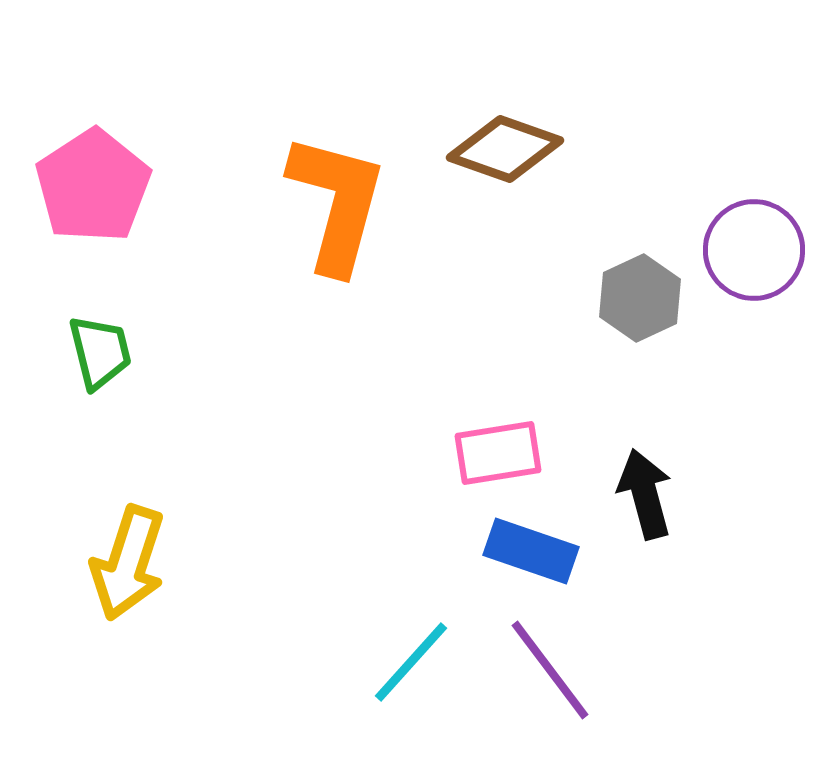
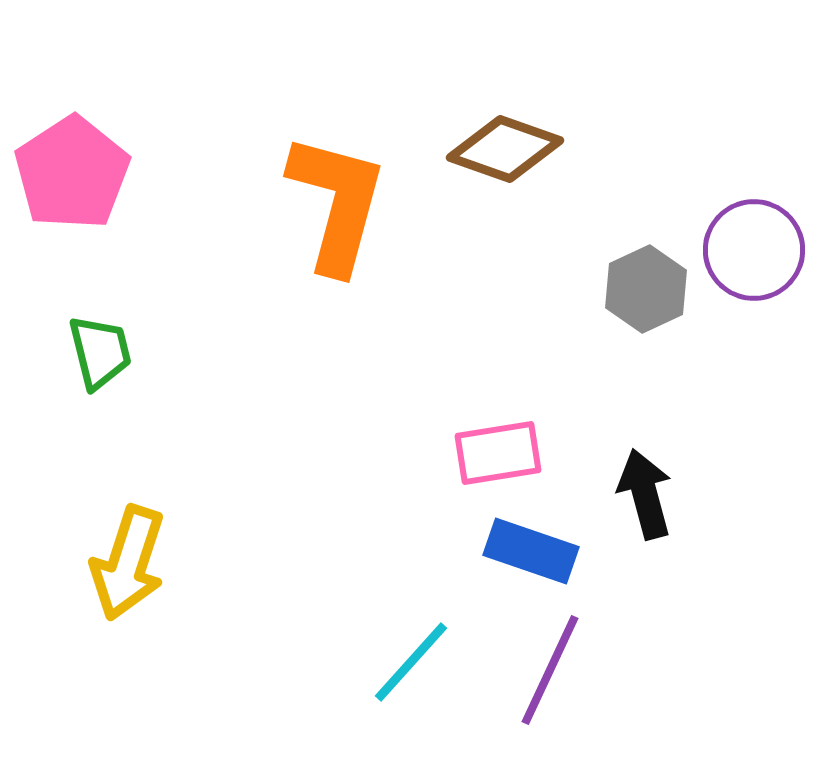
pink pentagon: moved 21 px left, 13 px up
gray hexagon: moved 6 px right, 9 px up
purple line: rotated 62 degrees clockwise
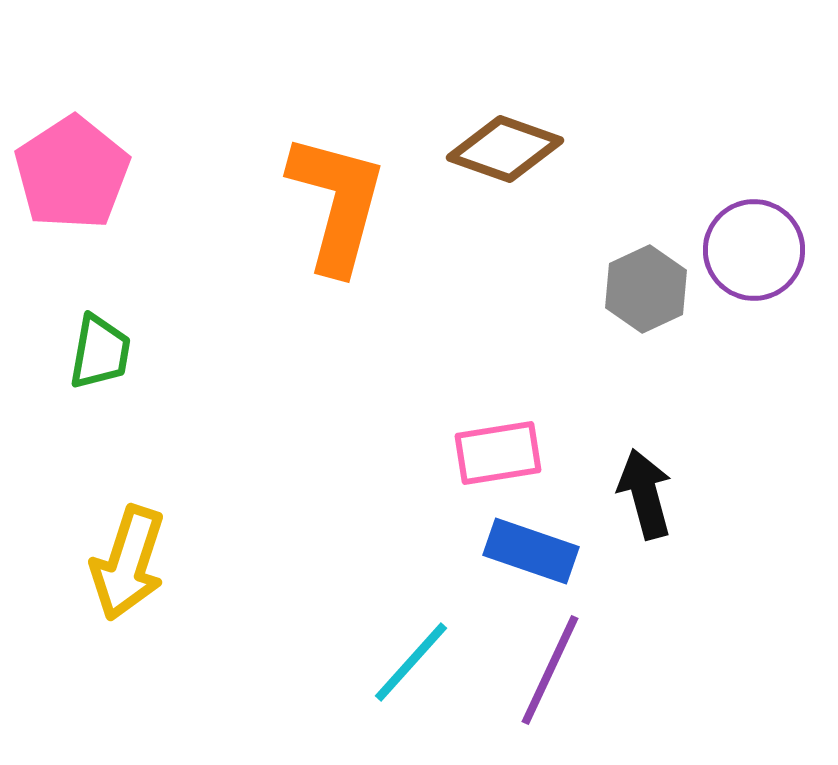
green trapezoid: rotated 24 degrees clockwise
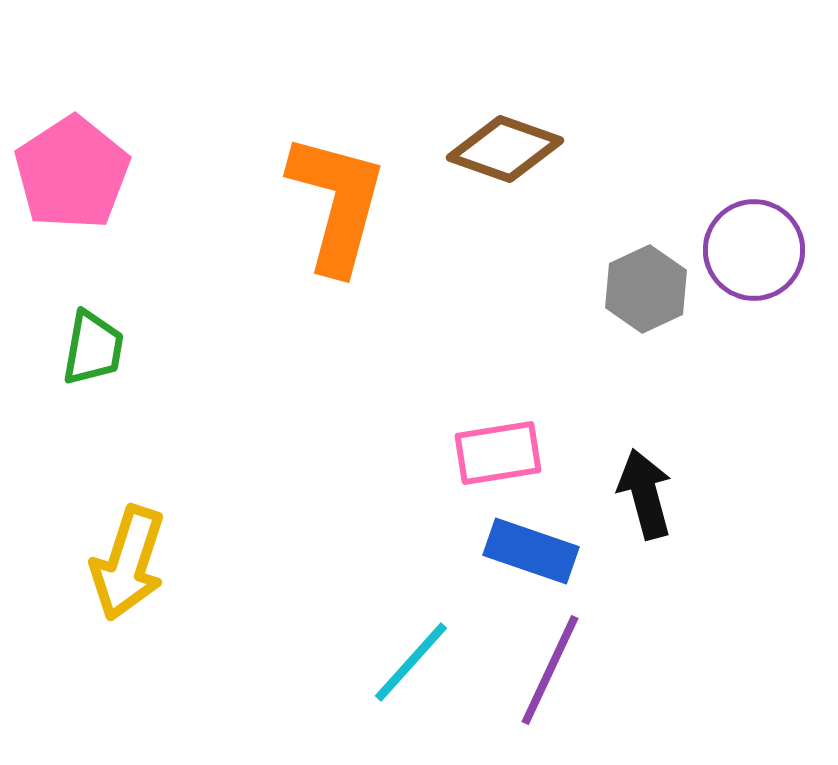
green trapezoid: moved 7 px left, 4 px up
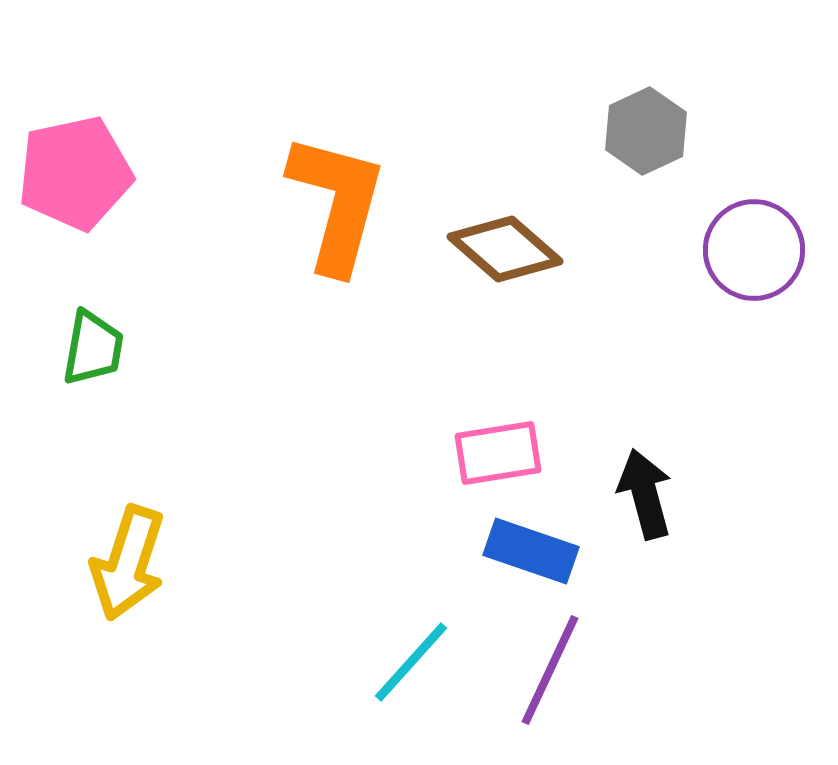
brown diamond: moved 100 px down; rotated 22 degrees clockwise
pink pentagon: moved 3 px right; rotated 21 degrees clockwise
gray hexagon: moved 158 px up
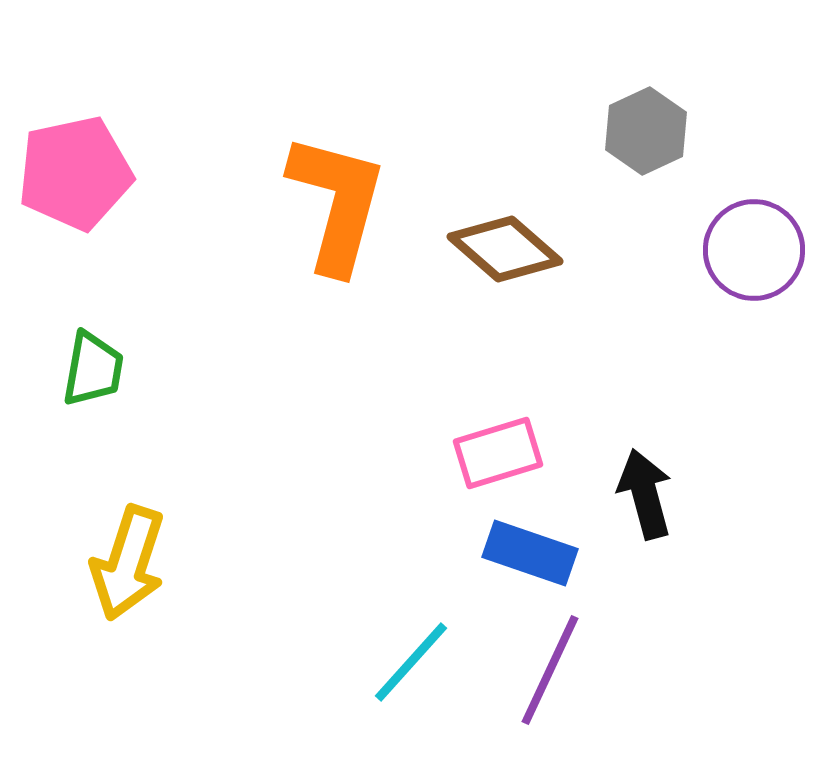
green trapezoid: moved 21 px down
pink rectangle: rotated 8 degrees counterclockwise
blue rectangle: moved 1 px left, 2 px down
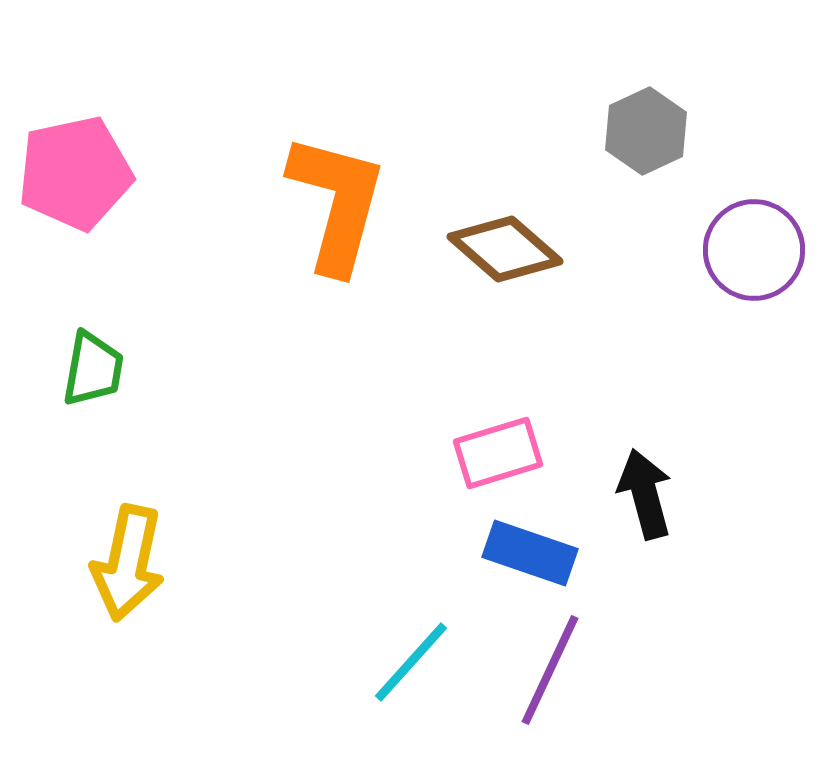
yellow arrow: rotated 6 degrees counterclockwise
